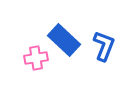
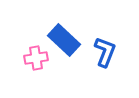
blue L-shape: moved 1 px right, 6 px down
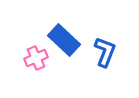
pink cross: rotated 15 degrees counterclockwise
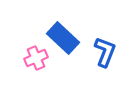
blue rectangle: moved 1 px left, 2 px up
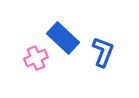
blue L-shape: moved 2 px left
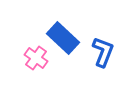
pink cross: rotated 30 degrees counterclockwise
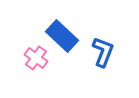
blue rectangle: moved 1 px left, 2 px up
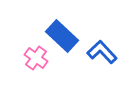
blue L-shape: moved 1 px left; rotated 64 degrees counterclockwise
